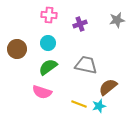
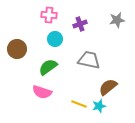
cyan circle: moved 7 px right, 4 px up
gray trapezoid: moved 3 px right, 5 px up
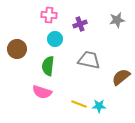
green semicircle: moved 1 px up; rotated 48 degrees counterclockwise
brown semicircle: moved 13 px right, 10 px up
cyan star: rotated 16 degrees clockwise
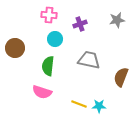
brown circle: moved 2 px left, 1 px up
brown semicircle: rotated 30 degrees counterclockwise
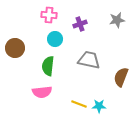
pink semicircle: rotated 24 degrees counterclockwise
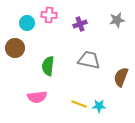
cyan circle: moved 28 px left, 16 px up
pink semicircle: moved 5 px left, 5 px down
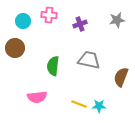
cyan circle: moved 4 px left, 2 px up
green semicircle: moved 5 px right
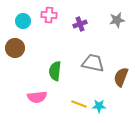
gray trapezoid: moved 4 px right, 3 px down
green semicircle: moved 2 px right, 5 px down
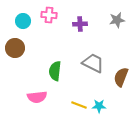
purple cross: rotated 16 degrees clockwise
gray trapezoid: rotated 15 degrees clockwise
yellow line: moved 1 px down
